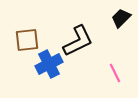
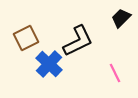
brown square: moved 1 px left, 2 px up; rotated 20 degrees counterclockwise
blue cross: rotated 20 degrees counterclockwise
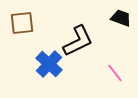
black trapezoid: rotated 65 degrees clockwise
brown square: moved 4 px left, 15 px up; rotated 20 degrees clockwise
pink line: rotated 12 degrees counterclockwise
